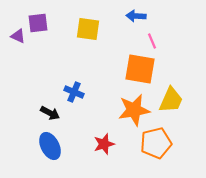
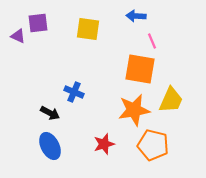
orange pentagon: moved 3 px left, 2 px down; rotated 28 degrees clockwise
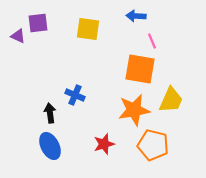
blue cross: moved 1 px right, 3 px down
black arrow: rotated 126 degrees counterclockwise
